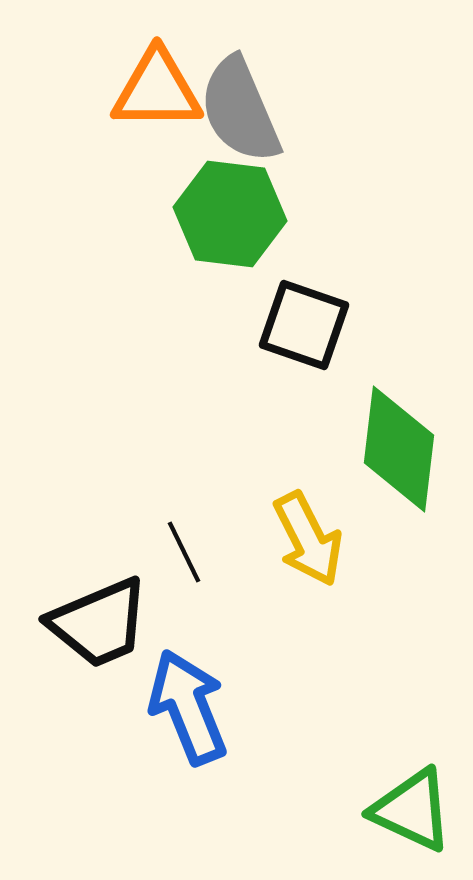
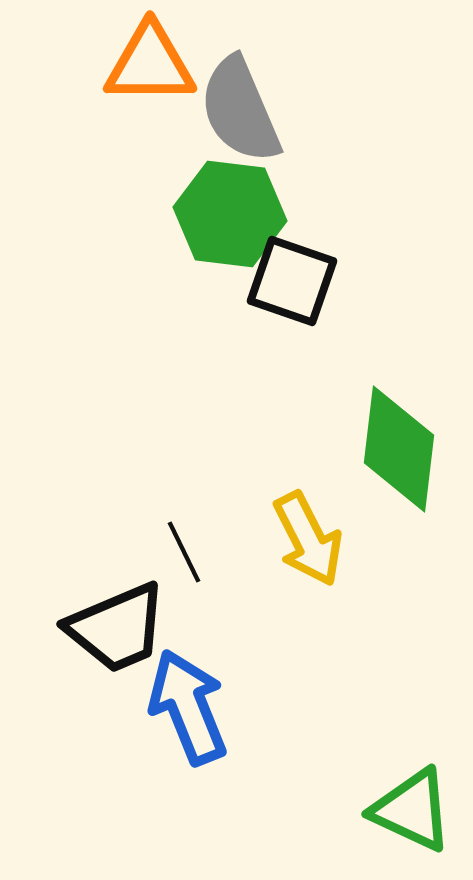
orange triangle: moved 7 px left, 26 px up
black square: moved 12 px left, 44 px up
black trapezoid: moved 18 px right, 5 px down
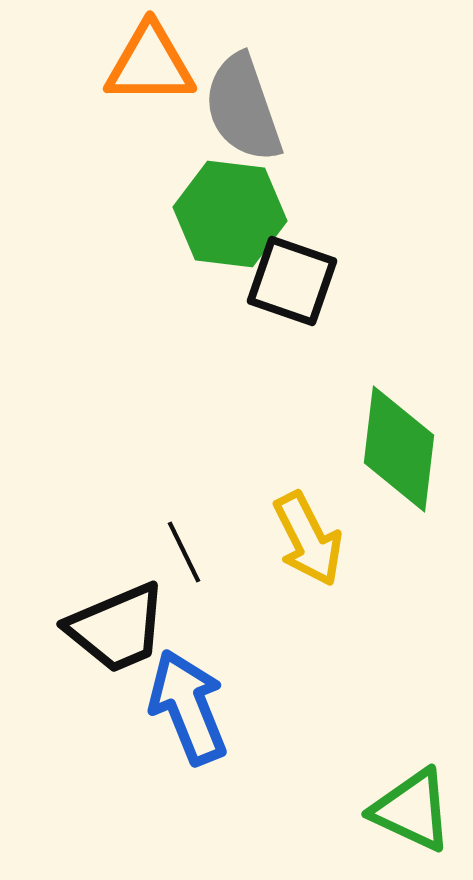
gray semicircle: moved 3 px right, 2 px up; rotated 4 degrees clockwise
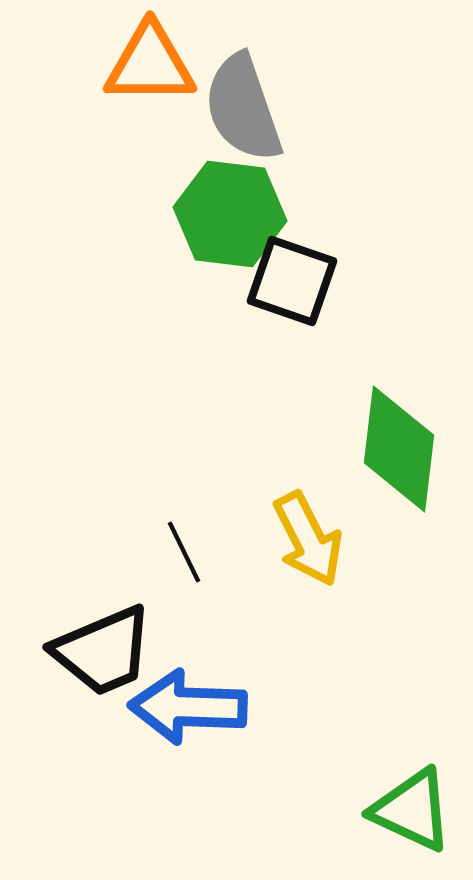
black trapezoid: moved 14 px left, 23 px down
blue arrow: rotated 66 degrees counterclockwise
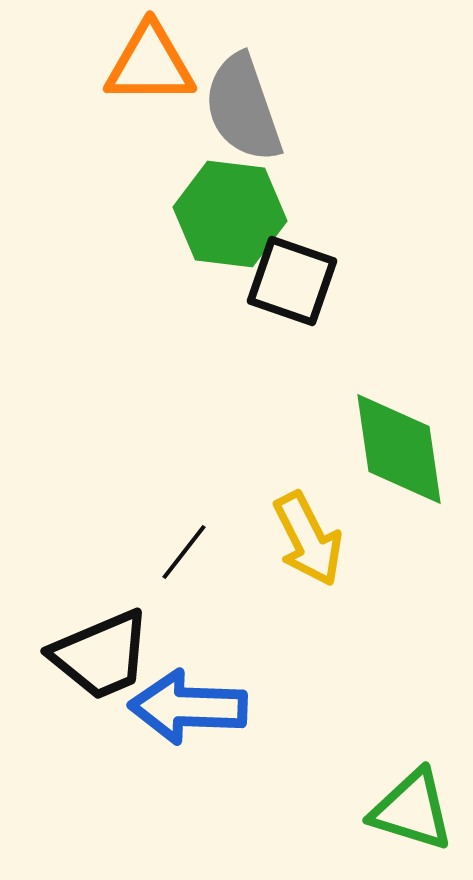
green diamond: rotated 15 degrees counterclockwise
black line: rotated 64 degrees clockwise
black trapezoid: moved 2 px left, 4 px down
green triangle: rotated 8 degrees counterclockwise
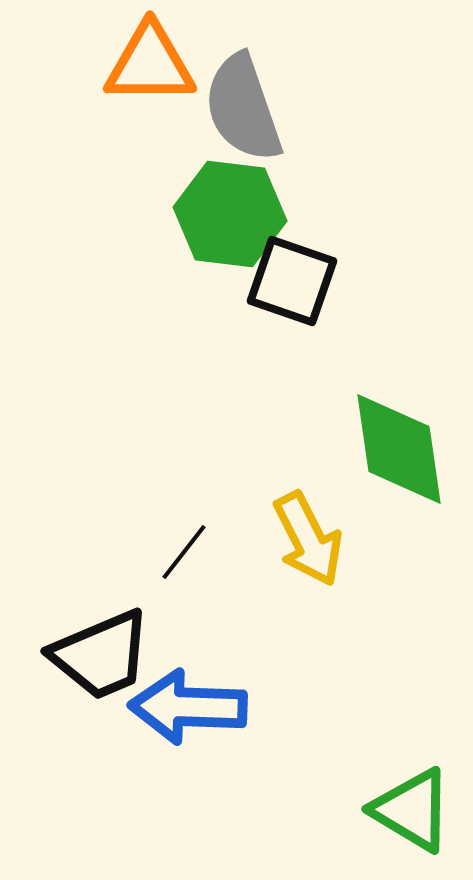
green triangle: rotated 14 degrees clockwise
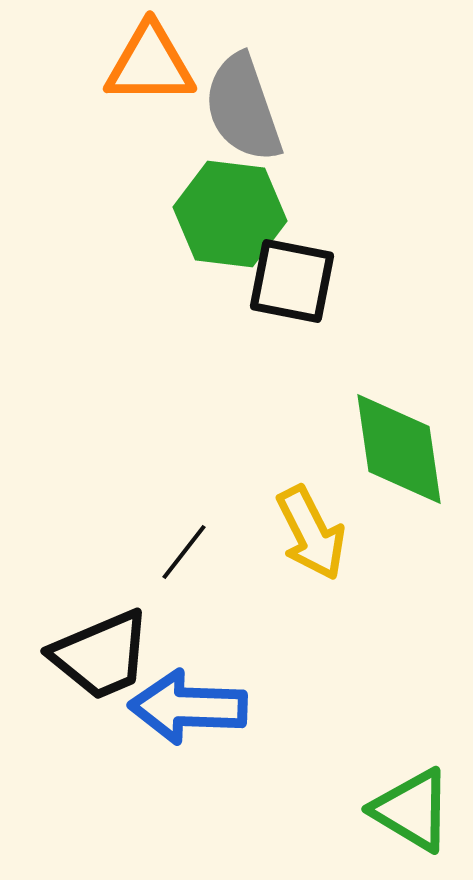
black square: rotated 8 degrees counterclockwise
yellow arrow: moved 3 px right, 6 px up
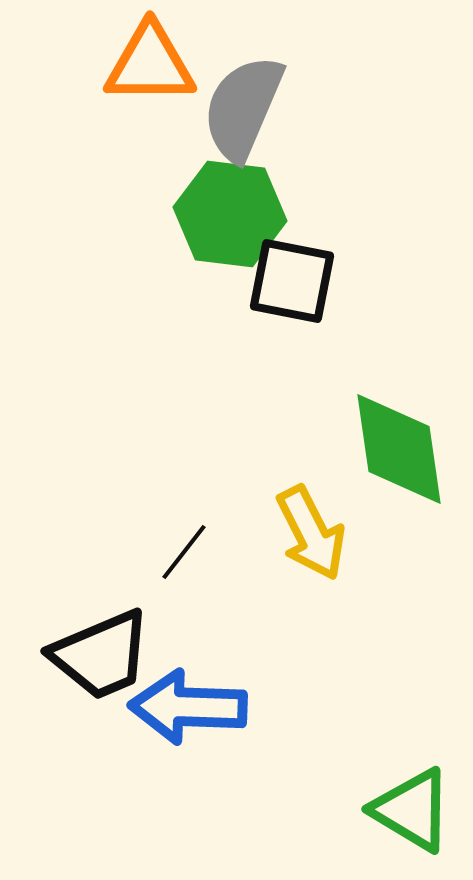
gray semicircle: rotated 42 degrees clockwise
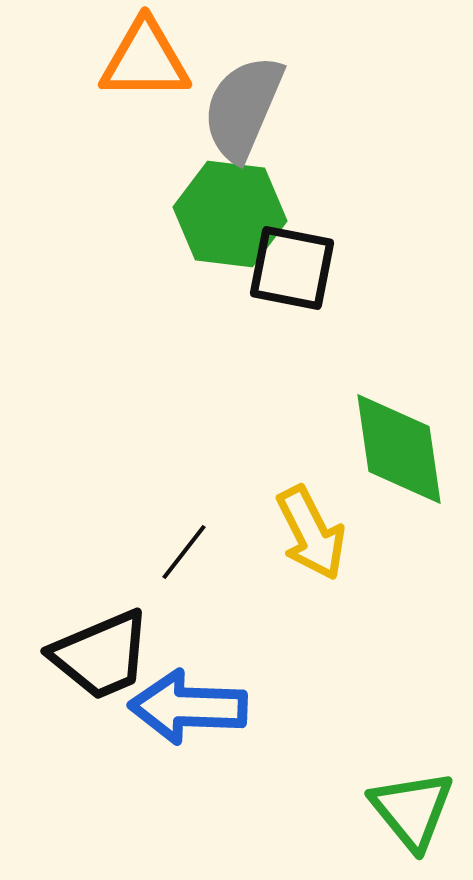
orange triangle: moved 5 px left, 4 px up
black square: moved 13 px up
green triangle: rotated 20 degrees clockwise
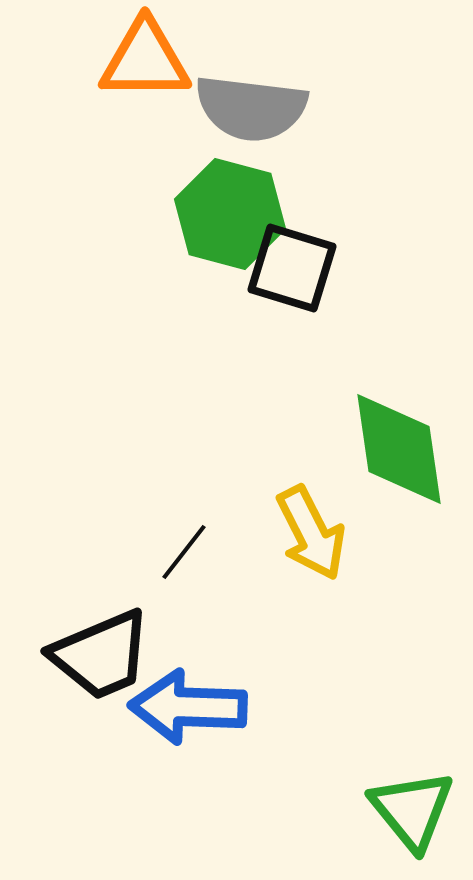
gray semicircle: moved 8 px right; rotated 106 degrees counterclockwise
green hexagon: rotated 8 degrees clockwise
black square: rotated 6 degrees clockwise
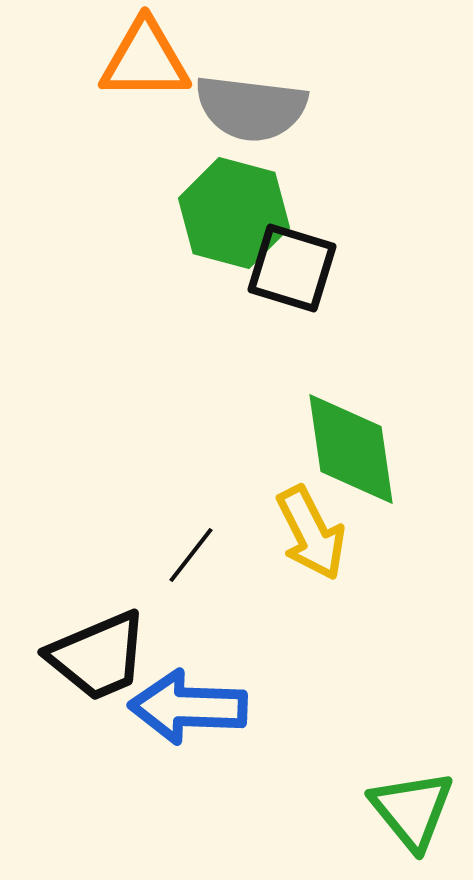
green hexagon: moved 4 px right, 1 px up
green diamond: moved 48 px left
black line: moved 7 px right, 3 px down
black trapezoid: moved 3 px left, 1 px down
